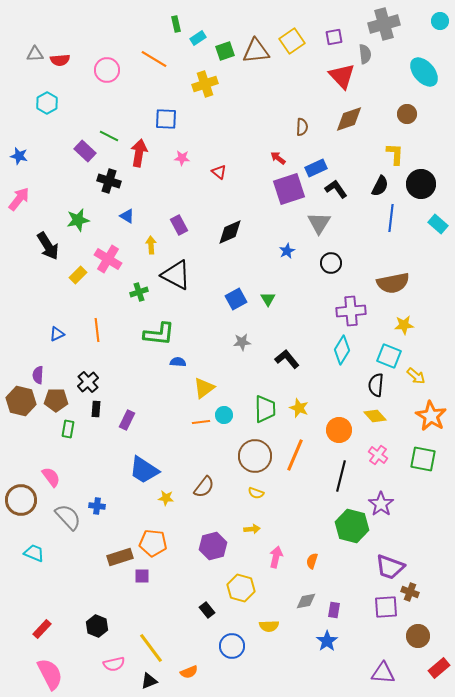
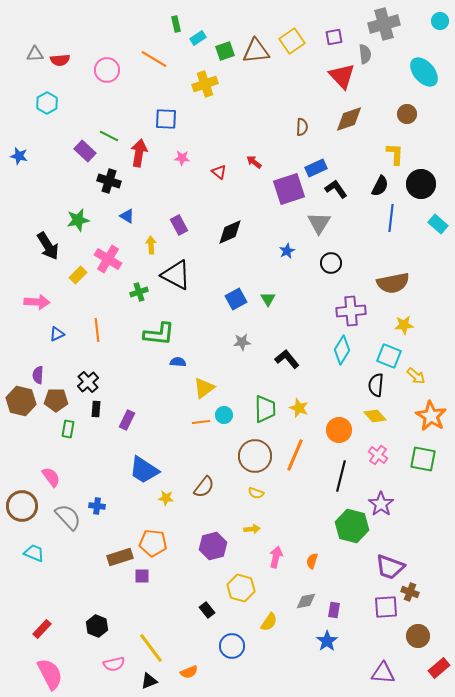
red arrow at (278, 158): moved 24 px left, 4 px down
pink arrow at (19, 199): moved 18 px right, 103 px down; rotated 55 degrees clockwise
brown circle at (21, 500): moved 1 px right, 6 px down
yellow semicircle at (269, 626): moved 4 px up; rotated 54 degrees counterclockwise
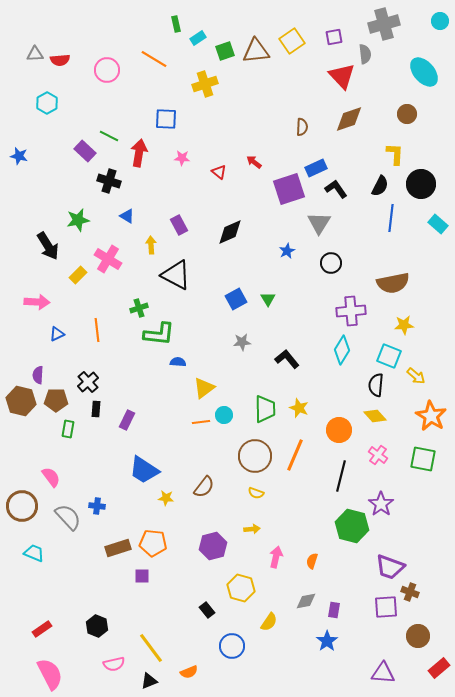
green cross at (139, 292): moved 16 px down
brown rectangle at (120, 557): moved 2 px left, 9 px up
red rectangle at (42, 629): rotated 12 degrees clockwise
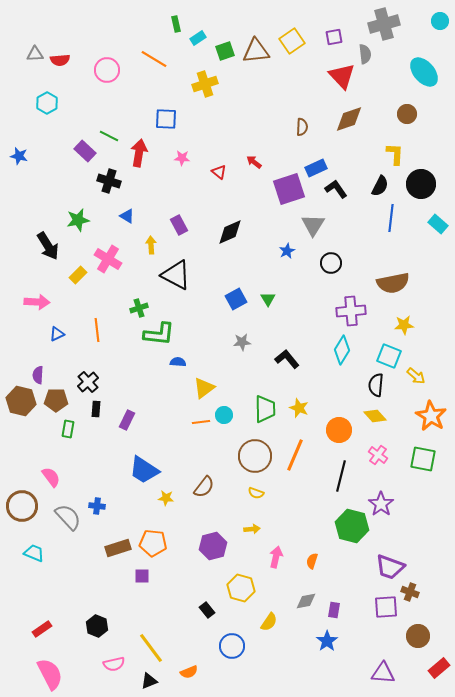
gray triangle at (319, 223): moved 6 px left, 2 px down
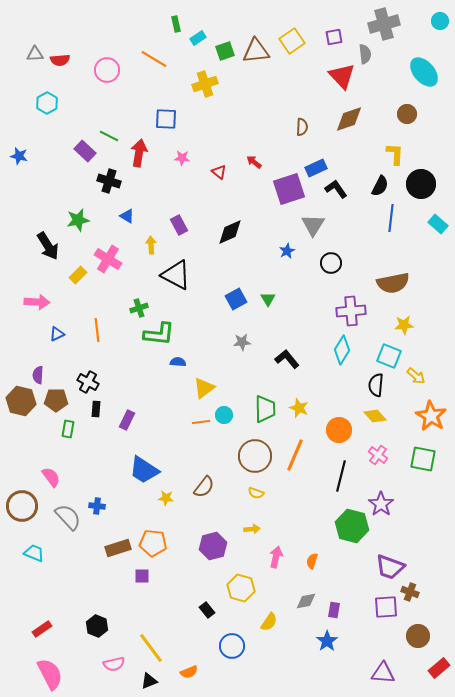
black cross at (88, 382): rotated 20 degrees counterclockwise
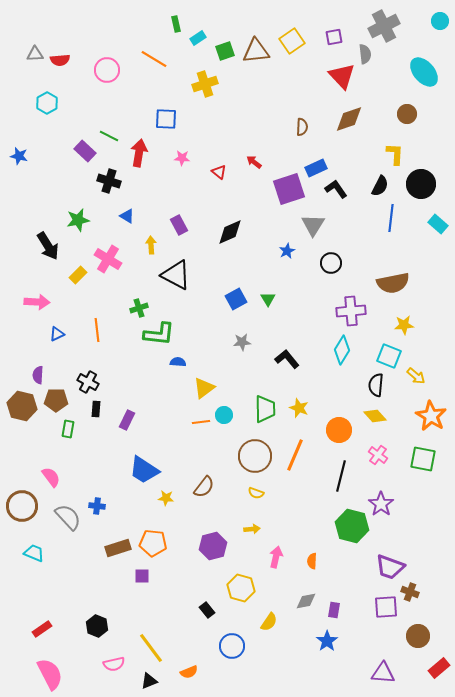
gray cross at (384, 24): moved 2 px down; rotated 12 degrees counterclockwise
brown hexagon at (21, 401): moved 1 px right, 5 px down
orange semicircle at (312, 561): rotated 14 degrees counterclockwise
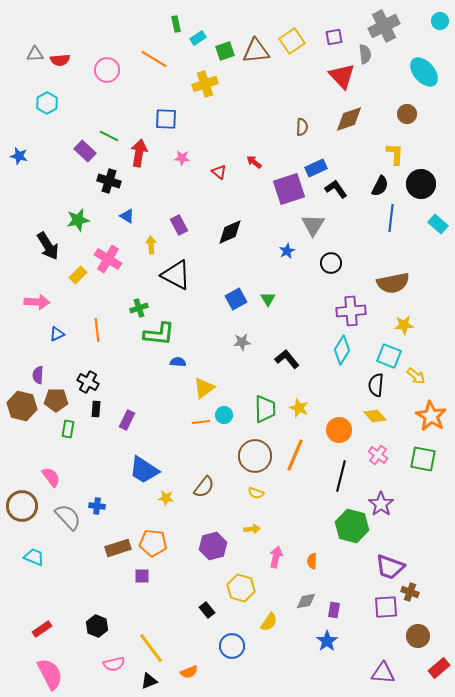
cyan trapezoid at (34, 553): moved 4 px down
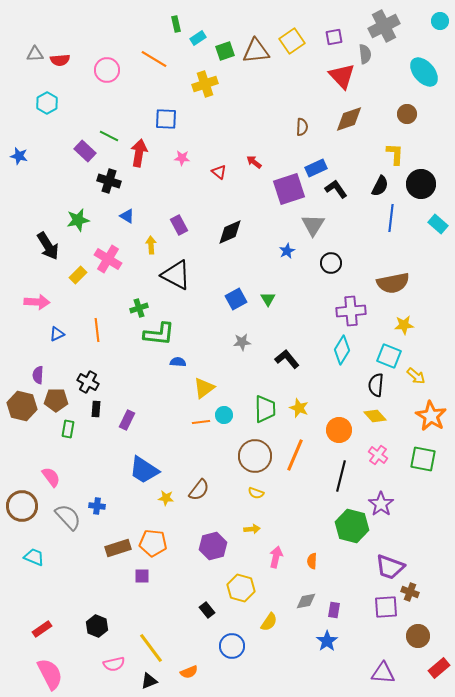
brown semicircle at (204, 487): moved 5 px left, 3 px down
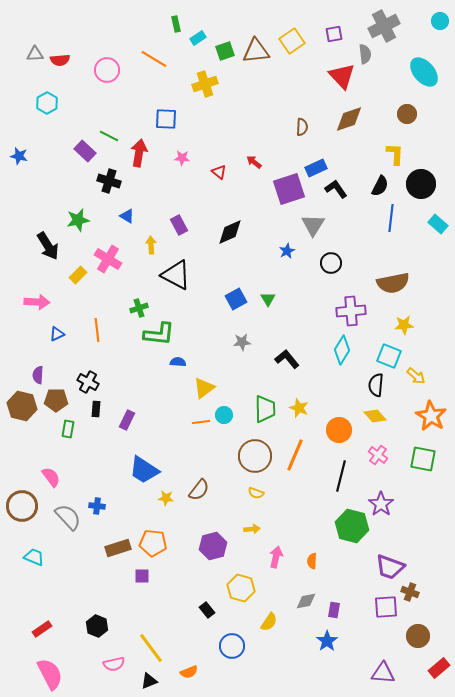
purple square at (334, 37): moved 3 px up
